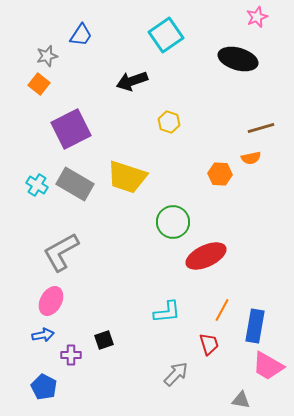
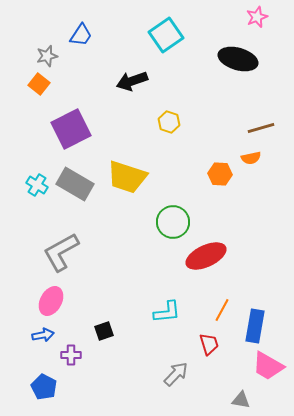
black square: moved 9 px up
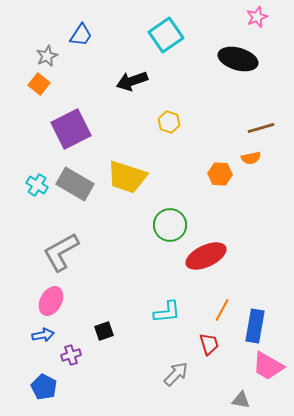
gray star: rotated 10 degrees counterclockwise
green circle: moved 3 px left, 3 px down
purple cross: rotated 18 degrees counterclockwise
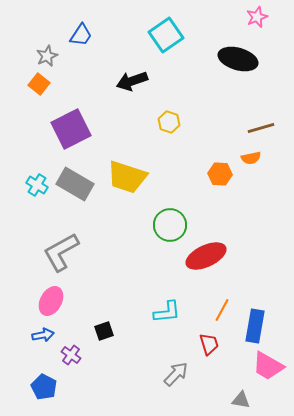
purple cross: rotated 36 degrees counterclockwise
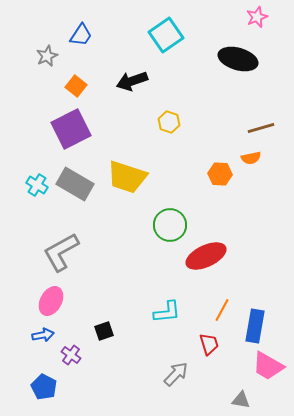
orange square: moved 37 px right, 2 px down
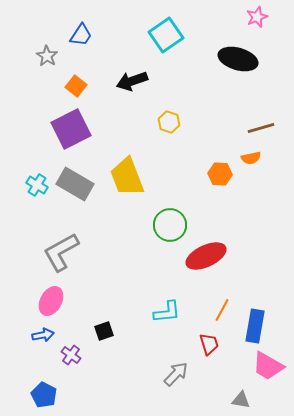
gray star: rotated 15 degrees counterclockwise
yellow trapezoid: rotated 51 degrees clockwise
blue pentagon: moved 8 px down
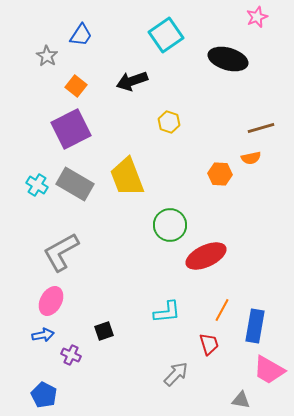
black ellipse: moved 10 px left
purple cross: rotated 12 degrees counterclockwise
pink trapezoid: moved 1 px right, 4 px down
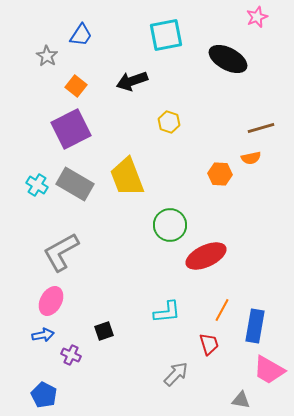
cyan square: rotated 24 degrees clockwise
black ellipse: rotated 12 degrees clockwise
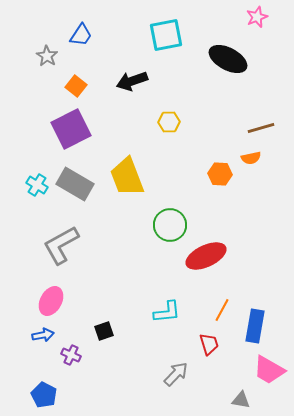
yellow hexagon: rotated 20 degrees counterclockwise
gray L-shape: moved 7 px up
